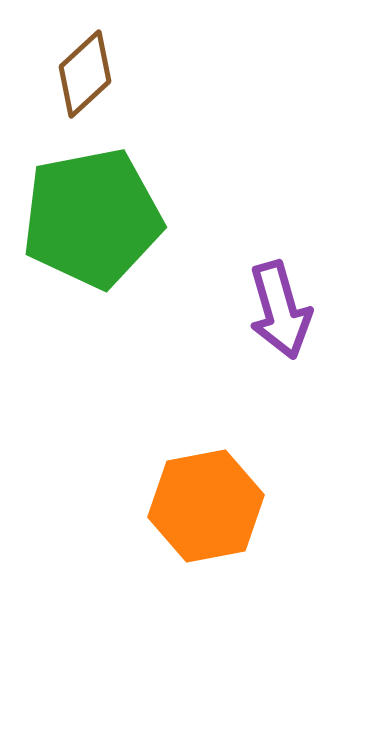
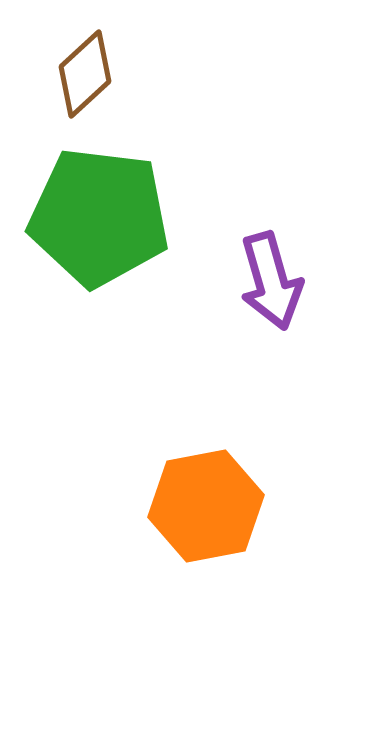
green pentagon: moved 7 px right, 1 px up; rotated 18 degrees clockwise
purple arrow: moved 9 px left, 29 px up
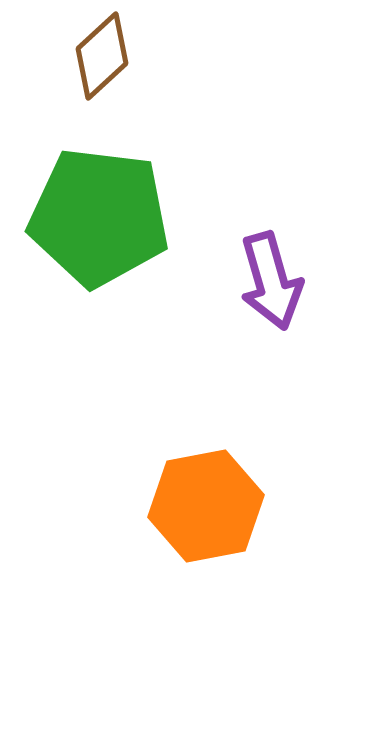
brown diamond: moved 17 px right, 18 px up
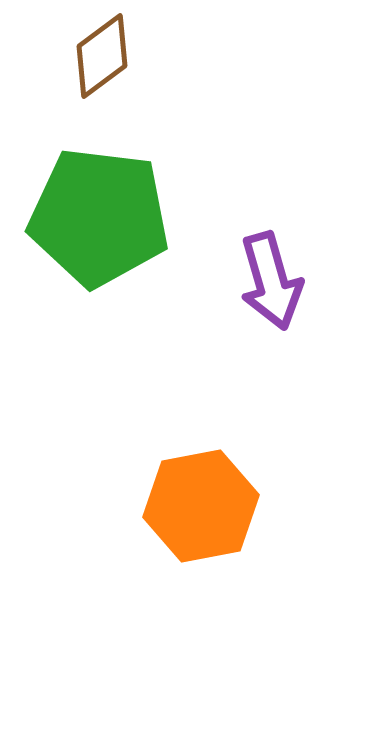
brown diamond: rotated 6 degrees clockwise
orange hexagon: moved 5 px left
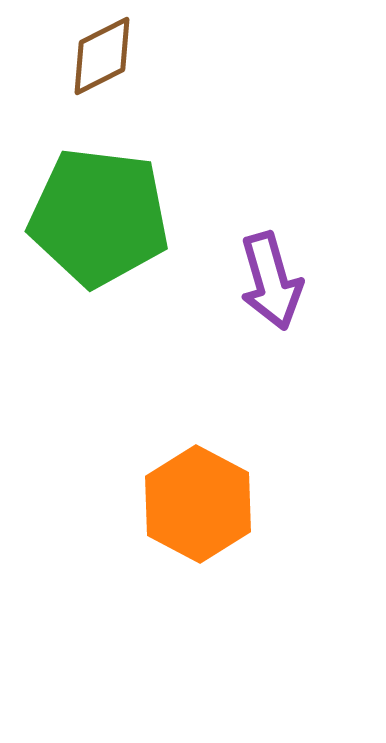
brown diamond: rotated 10 degrees clockwise
orange hexagon: moved 3 px left, 2 px up; rotated 21 degrees counterclockwise
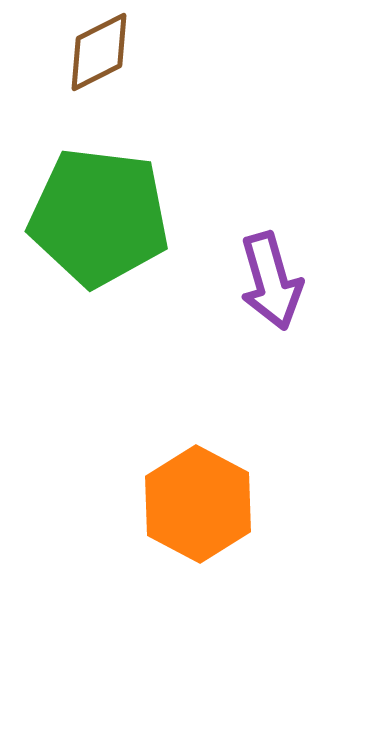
brown diamond: moved 3 px left, 4 px up
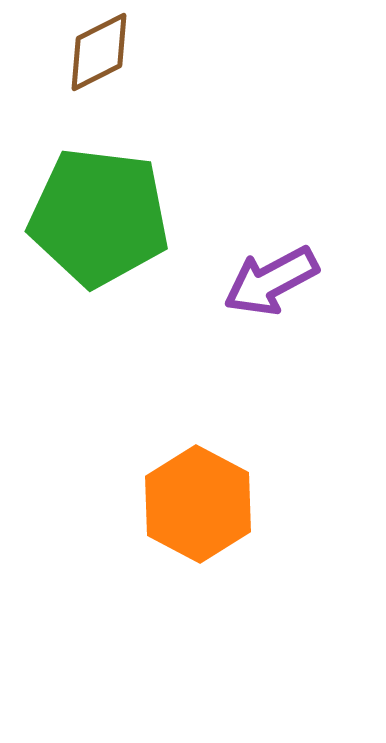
purple arrow: rotated 78 degrees clockwise
